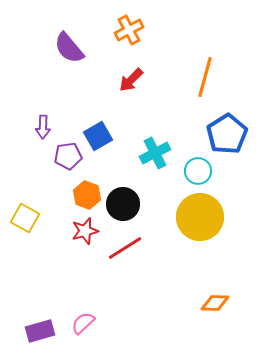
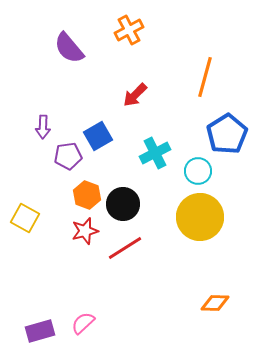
red arrow: moved 4 px right, 15 px down
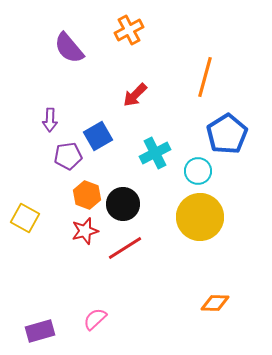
purple arrow: moved 7 px right, 7 px up
pink semicircle: moved 12 px right, 4 px up
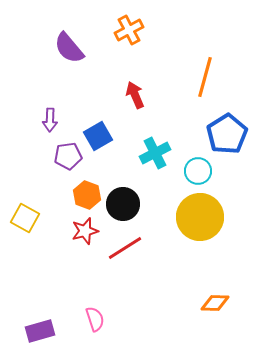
red arrow: rotated 112 degrees clockwise
pink semicircle: rotated 115 degrees clockwise
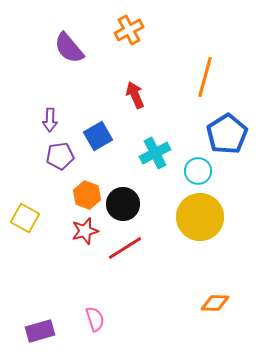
purple pentagon: moved 8 px left
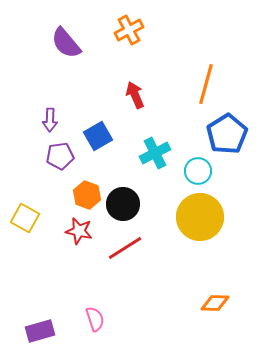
purple semicircle: moved 3 px left, 5 px up
orange line: moved 1 px right, 7 px down
red star: moved 6 px left; rotated 28 degrees clockwise
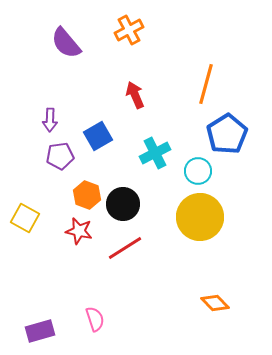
orange diamond: rotated 44 degrees clockwise
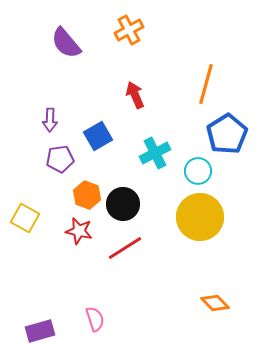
purple pentagon: moved 3 px down
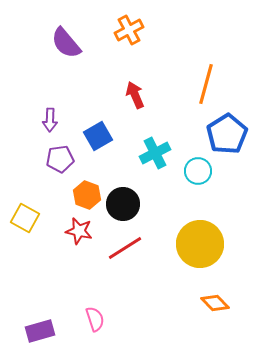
yellow circle: moved 27 px down
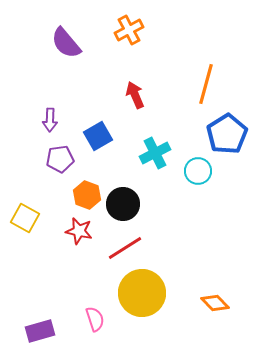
yellow circle: moved 58 px left, 49 px down
